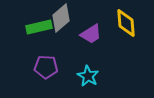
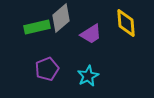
green rectangle: moved 2 px left
purple pentagon: moved 1 px right, 2 px down; rotated 25 degrees counterclockwise
cyan star: rotated 15 degrees clockwise
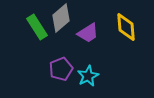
yellow diamond: moved 4 px down
green rectangle: rotated 70 degrees clockwise
purple trapezoid: moved 3 px left, 1 px up
purple pentagon: moved 14 px right
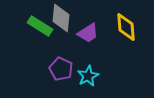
gray diamond: rotated 44 degrees counterclockwise
green rectangle: moved 3 px right, 1 px up; rotated 25 degrees counterclockwise
purple pentagon: rotated 25 degrees counterclockwise
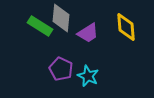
cyan star: rotated 20 degrees counterclockwise
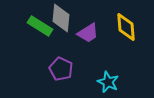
cyan star: moved 20 px right, 6 px down
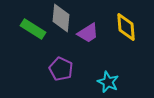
green rectangle: moved 7 px left, 3 px down
